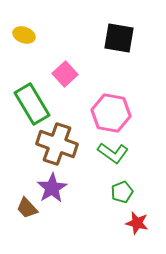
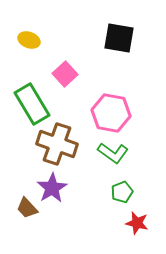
yellow ellipse: moved 5 px right, 5 px down
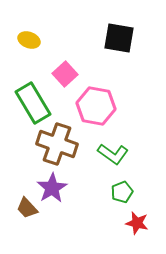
green rectangle: moved 1 px right, 1 px up
pink hexagon: moved 15 px left, 7 px up
green L-shape: moved 1 px down
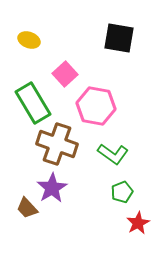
red star: moved 1 px right; rotated 30 degrees clockwise
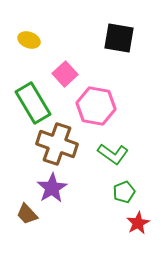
green pentagon: moved 2 px right
brown trapezoid: moved 6 px down
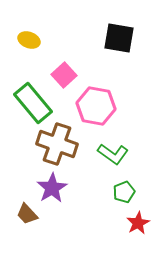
pink square: moved 1 px left, 1 px down
green rectangle: rotated 9 degrees counterclockwise
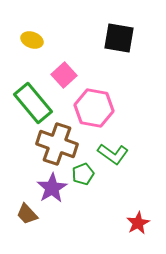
yellow ellipse: moved 3 px right
pink hexagon: moved 2 px left, 2 px down
green pentagon: moved 41 px left, 18 px up
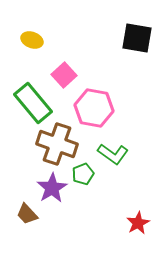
black square: moved 18 px right
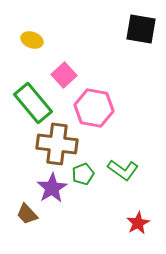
black square: moved 4 px right, 9 px up
brown cross: rotated 12 degrees counterclockwise
green L-shape: moved 10 px right, 16 px down
